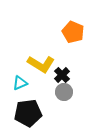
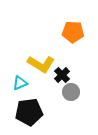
orange pentagon: rotated 20 degrees counterclockwise
gray circle: moved 7 px right
black pentagon: moved 1 px right, 1 px up
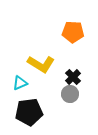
black cross: moved 11 px right, 2 px down
gray circle: moved 1 px left, 2 px down
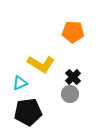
black pentagon: moved 1 px left
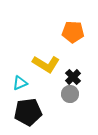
yellow L-shape: moved 5 px right
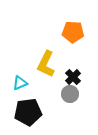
yellow L-shape: rotated 84 degrees clockwise
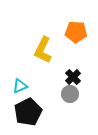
orange pentagon: moved 3 px right
yellow L-shape: moved 3 px left, 14 px up
cyan triangle: moved 3 px down
black pentagon: rotated 20 degrees counterclockwise
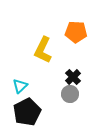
cyan triangle: rotated 21 degrees counterclockwise
black pentagon: moved 1 px left
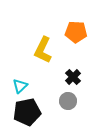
gray circle: moved 2 px left, 7 px down
black pentagon: rotated 16 degrees clockwise
